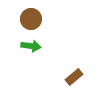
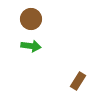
brown rectangle: moved 4 px right, 4 px down; rotated 18 degrees counterclockwise
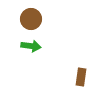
brown rectangle: moved 3 px right, 4 px up; rotated 24 degrees counterclockwise
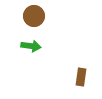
brown circle: moved 3 px right, 3 px up
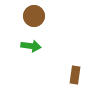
brown rectangle: moved 6 px left, 2 px up
